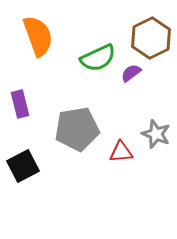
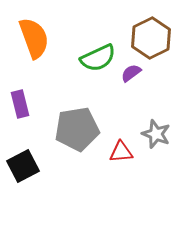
orange semicircle: moved 4 px left, 2 px down
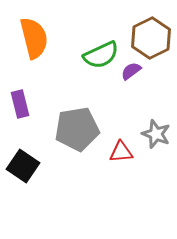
orange semicircle: rotated 6 degrees clockwise
green semicircle: moved 3 px right, 3 px up
purple semicircle: moved 2 px up
black square: rotated 28 degrees counterclockwise
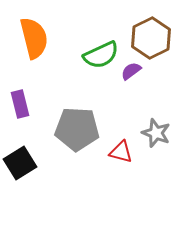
gray pentagon: rotated 12 degrees clockwise
gray star: moved 1 px up
red triangle: rotated 20 degrees clockwise
black square: moved 3 px left, 3 px up; rotated 24 degrees clockwise
